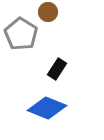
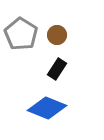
brown circle: moved 9 px right, 23 px down
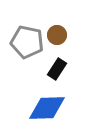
gray pentagon: moved 6 px right, 8 px down; rotated 20 degrees counterclockwise
blue diamond: rotated 24 degrees counterclockwise
